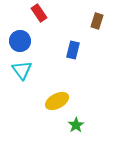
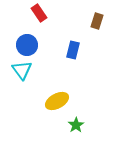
blue circle: moved 7 px right, 4 px down
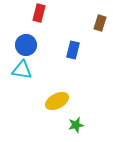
red rectangle: rotated 48 degrees clockwise
brown rectangle: moved 3 px right, 2 px down
blue circle: moved 1 px left
cyan triangle: rotated 45 degrees counterclockwise
green star: rotated 21 degrees clockwise
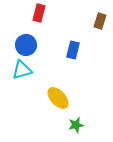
brown rectangle: moved 2 px up
cyan triangle: rotated 25 degrees counterclockwise
yellow ellipse: moved 1 px right, 3 px up; rotated 75 degrees clockwise
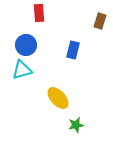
red rectangle: rotated 18 degrees counterclockwise
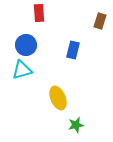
yellow ellipse: rotated 20 degrees clockwise
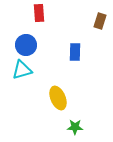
blue rectangle: moved 2 px right, 2 px down; rotated 12 degrees counterclockwise
green star: moved 1 px left, 2 px down; rotated 14 degrees clockwise
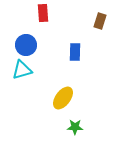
red rectangle: moved 4 px right
yellow ellipse: moved 5 px right; rotated 60 degrees clockwise
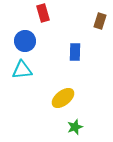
red rectangle: rotated 12 degrees counterclockwise
blue circle: moved 1 px left, 4 px up
cyan triangle: rotated 10 degrees clockwise
yellow ellipse: rotated 15 degrees clockwise
green star: rotated 21 degrees counterclockwise
